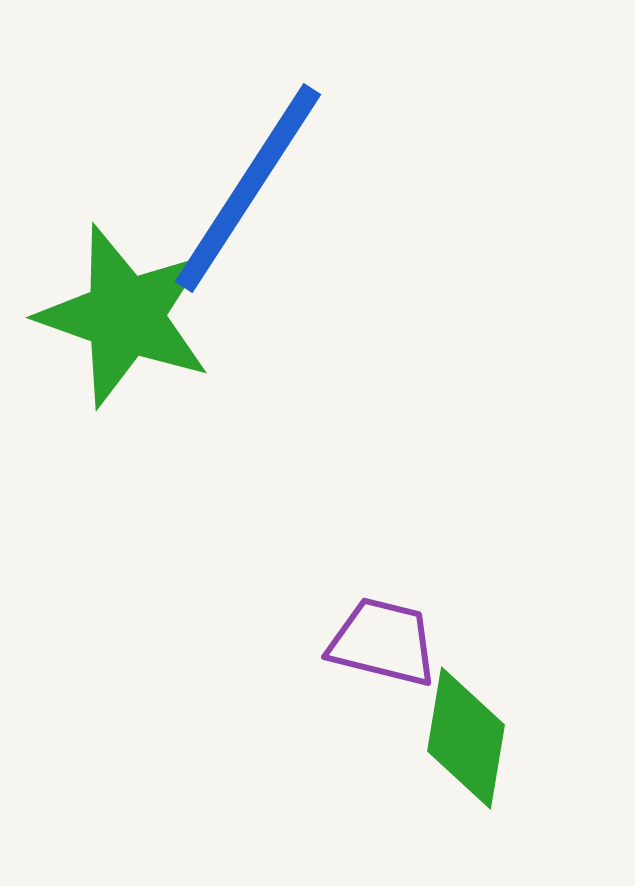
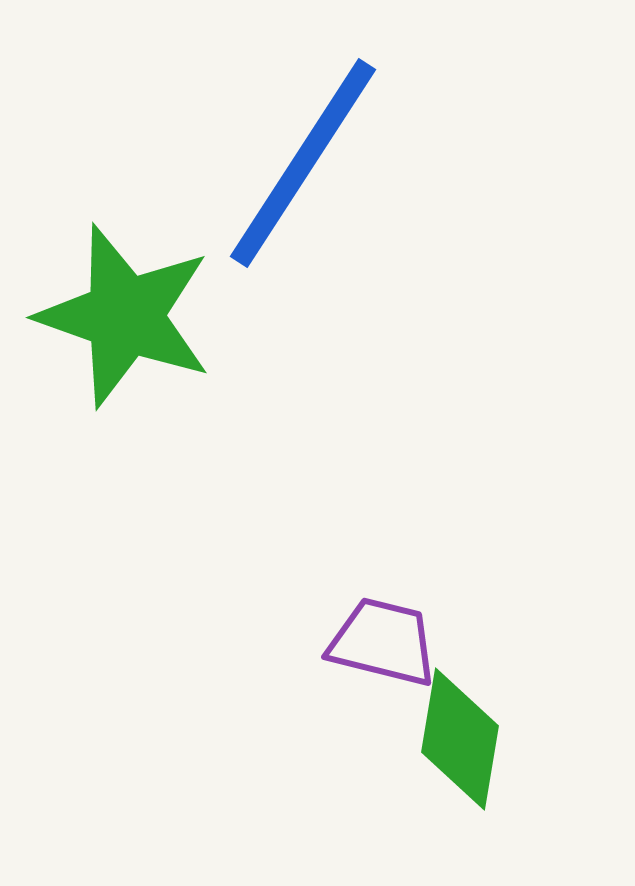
blue line: moved 55 px right, 25 px up
green diamond: moved 6 px left, 1 px down
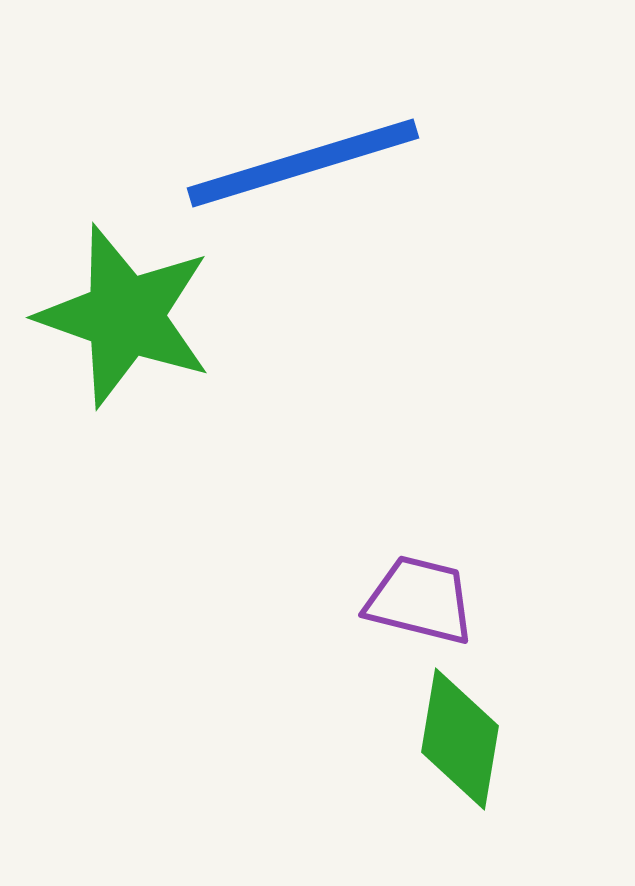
blue line: rotated 40 degrees clockwise
purple trapezoid: moved 37 px right, 42 px up
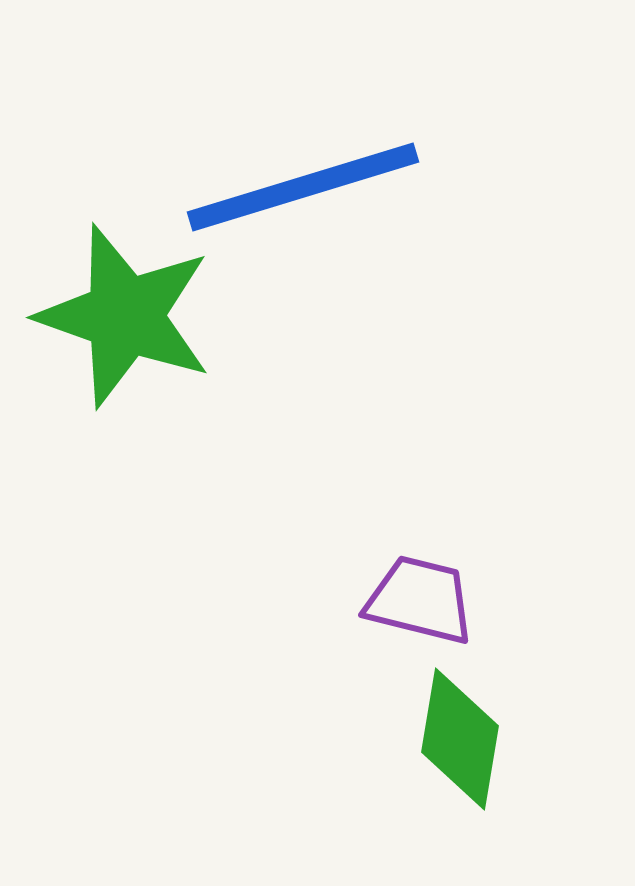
blue line: moved 24 px down
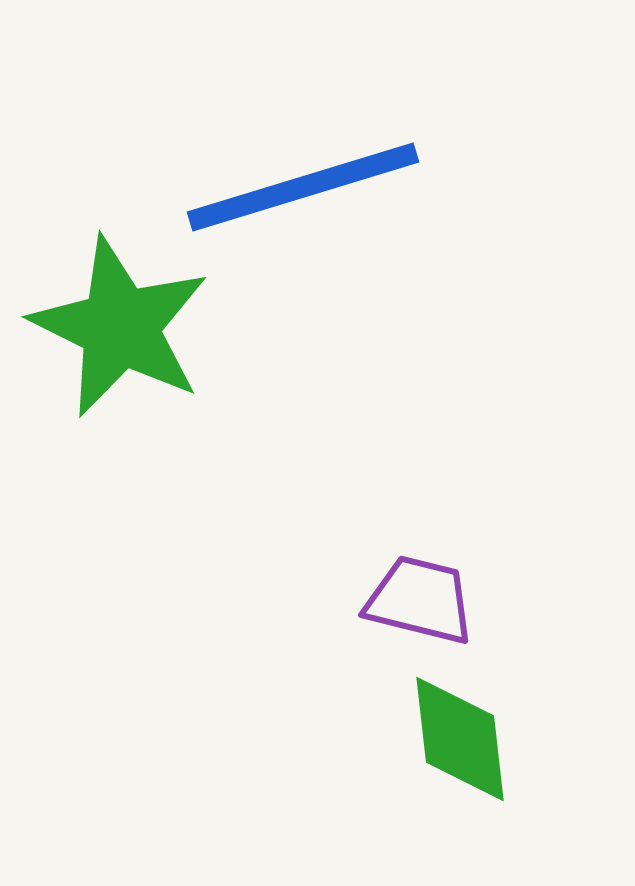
green star: moved 5 px left, 11 px down; rotated 7 degrees clockwise
green diamond: rotated 16 degrees counterclockwise
